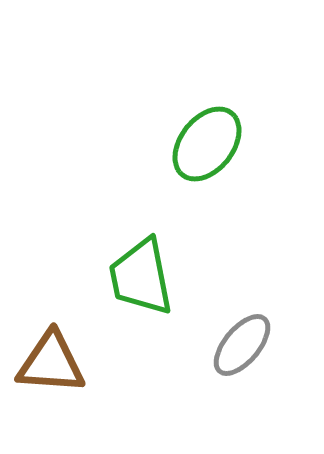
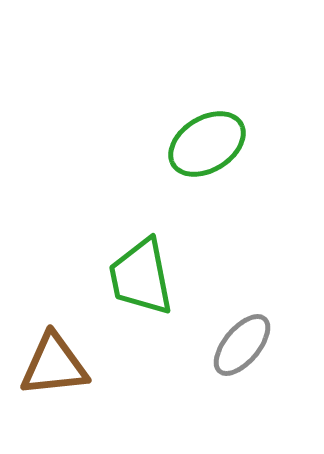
green ellipse: rotated 20 degrees clockwise
brown triangle: moved 3 px right, 2 px down; rotated 10 degrees counterclockwise
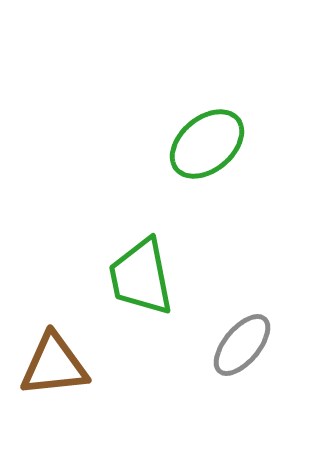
green ellipse: rotated 8 degrees counterclockwise
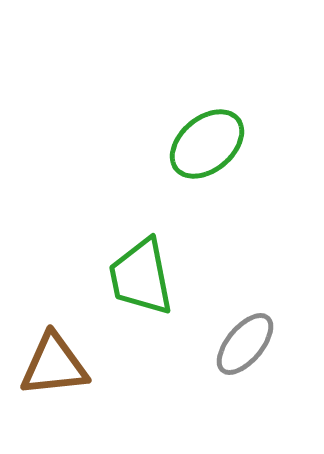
gray ellipse: moved 3 px right, 1 px up
